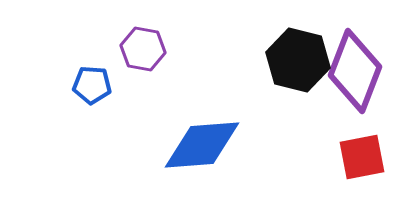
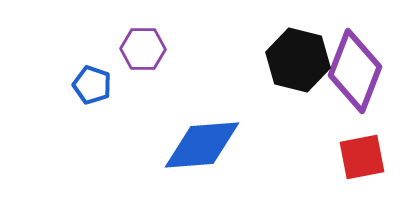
purple hexagon: rotated 9 degrees counterclockwise
blue pentagon: rotated 15 degrees clockwise
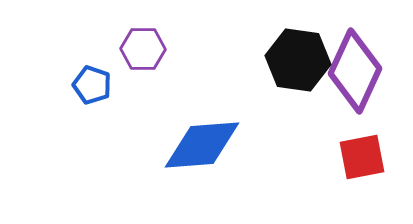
black hexagon: rotated 6 degrees counterclockwise
purple diamond: rotated 4 degrees clockwise
